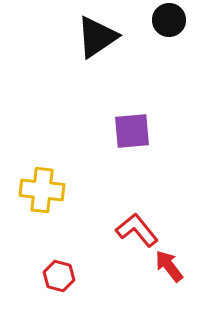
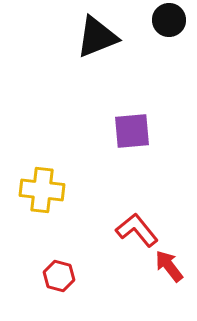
black triangle: rotated 12 degrees clockwise
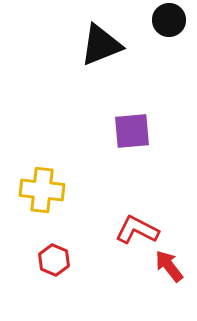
black triangle: moved 4 px right, 8 px down
red L-shape: rotated 24 degrees counterclockwise
red hexagon: moved 5 px left, 16 px up; rotated 8 degrees clockwise
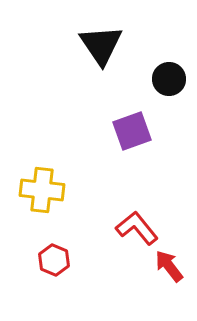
black circle: moved 59 px down
black triangle: rotated 42 degrees counterclockwise
purple square: rotated 15 degrees counterclockwise
red L-shape: moved 2 px up; rotated 24 degrees clockwise
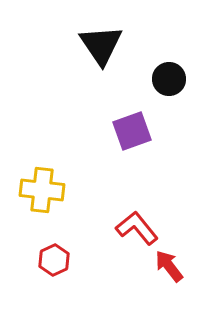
red hexagon: rotated 12 degrees clockwise
